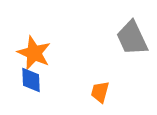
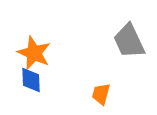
gray trapezoid: moved 3 px left, 3 px down
orange trapezoid: moved 1 px right, 2 px down
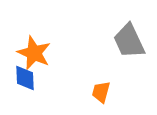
blue diamond: moved 6 px left, 2 px up
orange trapezoid: moved 2 px up
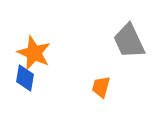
blue diamond: rotated 12 degrees clockwise
orange trapezoid: moved 5 px up
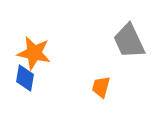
orange star: rotated 12 degrees counterclockwise
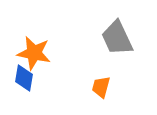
gray trapezoid: moved 12 px left, 3 px up
blue diamond: moved 1 px left
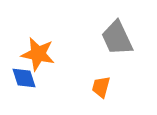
orange star: moved 4 px right, 1 px down
blue diamond: rotated 28 degrees counterclockwise
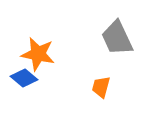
blue diamond: rotated 32 degrees counterclockwise
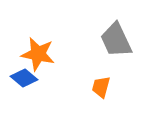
gray trapezoid: moved 1 px left, 2 px down
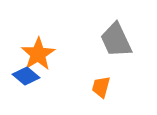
orange star: rotated 28 degrees clockwise
blue diamond: moved 2 px right, 2 px up
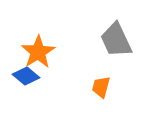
orange star: moved 2 px up
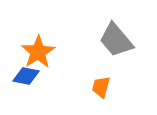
gray trapezoid: rotated 15 degrees counterclockwise
blue diamond: rotated 28 degrees counterclockwise
